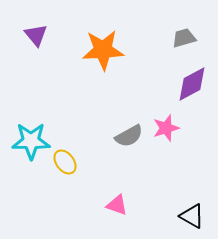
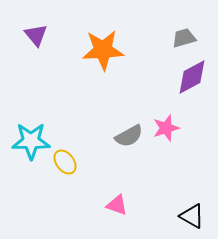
purple diamond: moved 7 px up
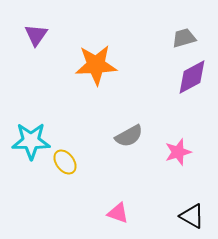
purple triangle: rotated 15 degrees clockwise
orange star: moved 7 px left, 15 px down
pink star: moved 12 px right, 24 px down
pink triangle: moved 1 px right, 8 px down
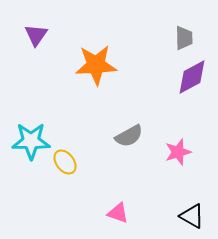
gray trapezoid: rotated 105 degrees clockwise
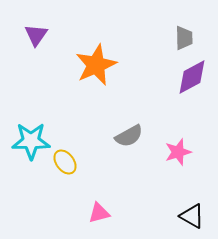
orange star: rotated 21 degrees counterclockwise
pink triangle: moved 19 px left; rotated 35 degrees counterclockwise
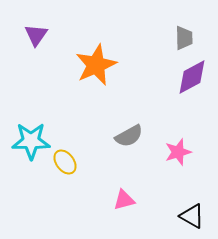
pink triangle: moved 25 px right, 13 px up
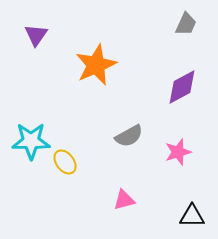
gray trapezoid: moved 2 px right, 14 px up; rotated 25 degrees clockwise
purple diamond: moved 10 px left, 10 px down
black triangle: rotated 28 degrees counterclockwise
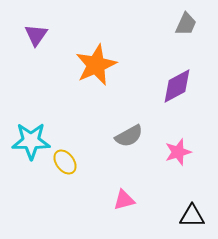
purple diamond: moved 5 px left, 1 px up
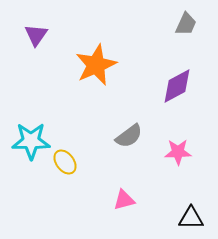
gray semicircle: rotated 8 degrees counterclockwise
pink star: rotated 16 degrees clockwise
black triangle: moved 1 px left, 2 px down
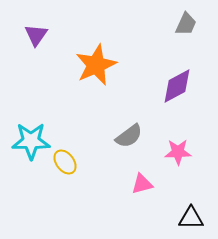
pink triangle: moved 18 px right, 16 px up
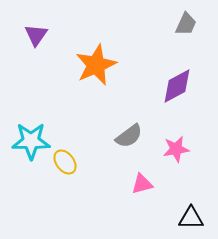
pink star: moved 2 px left, 3 px up; rotated 8 degrees counterclockwise
